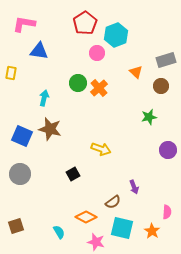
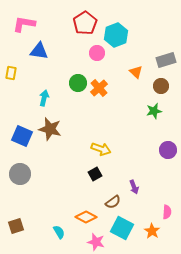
green star: moved 5 px right, 6 px up
black square: moved 22 px right
cyan square: rotated 15 degrees clockwise
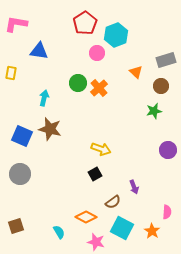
pink L-shape: moved 8 px left
